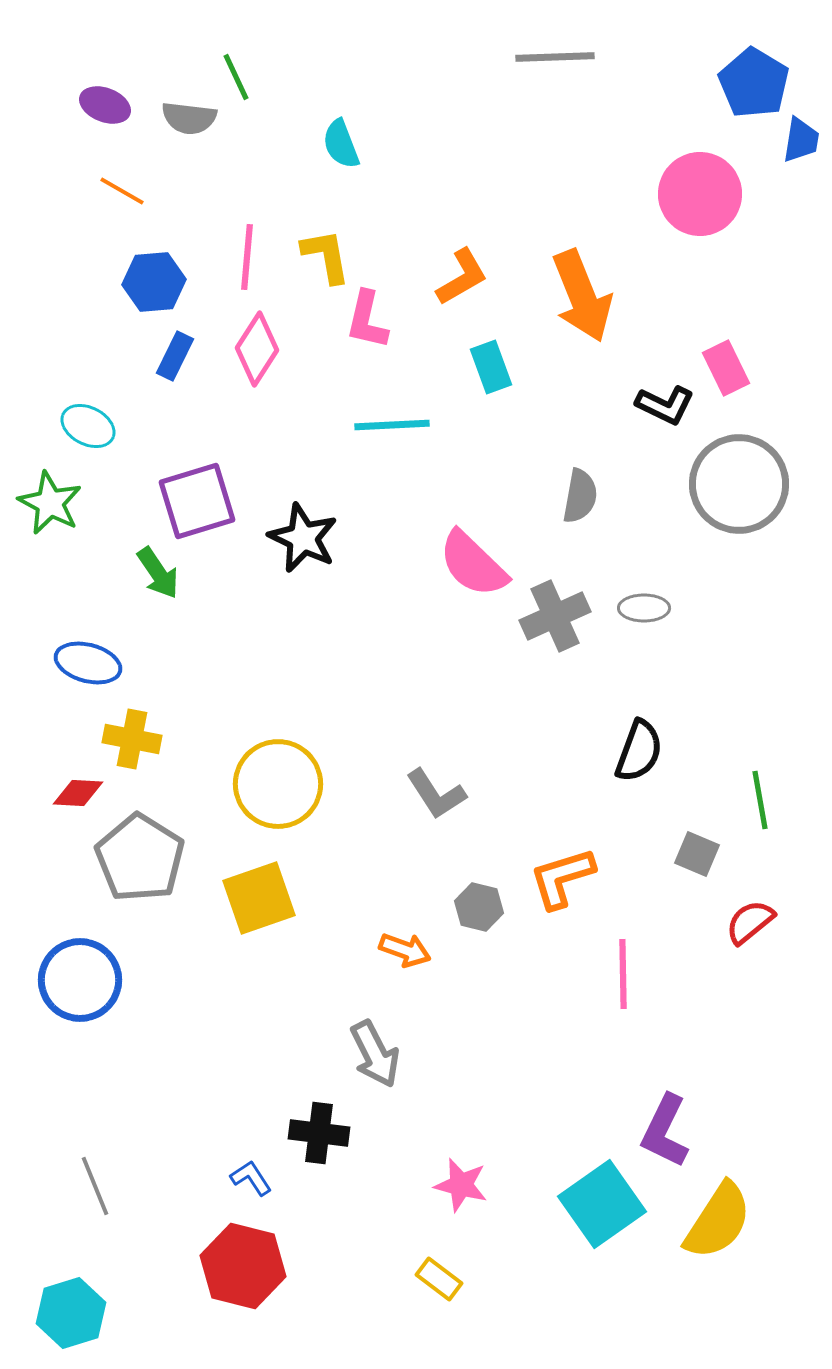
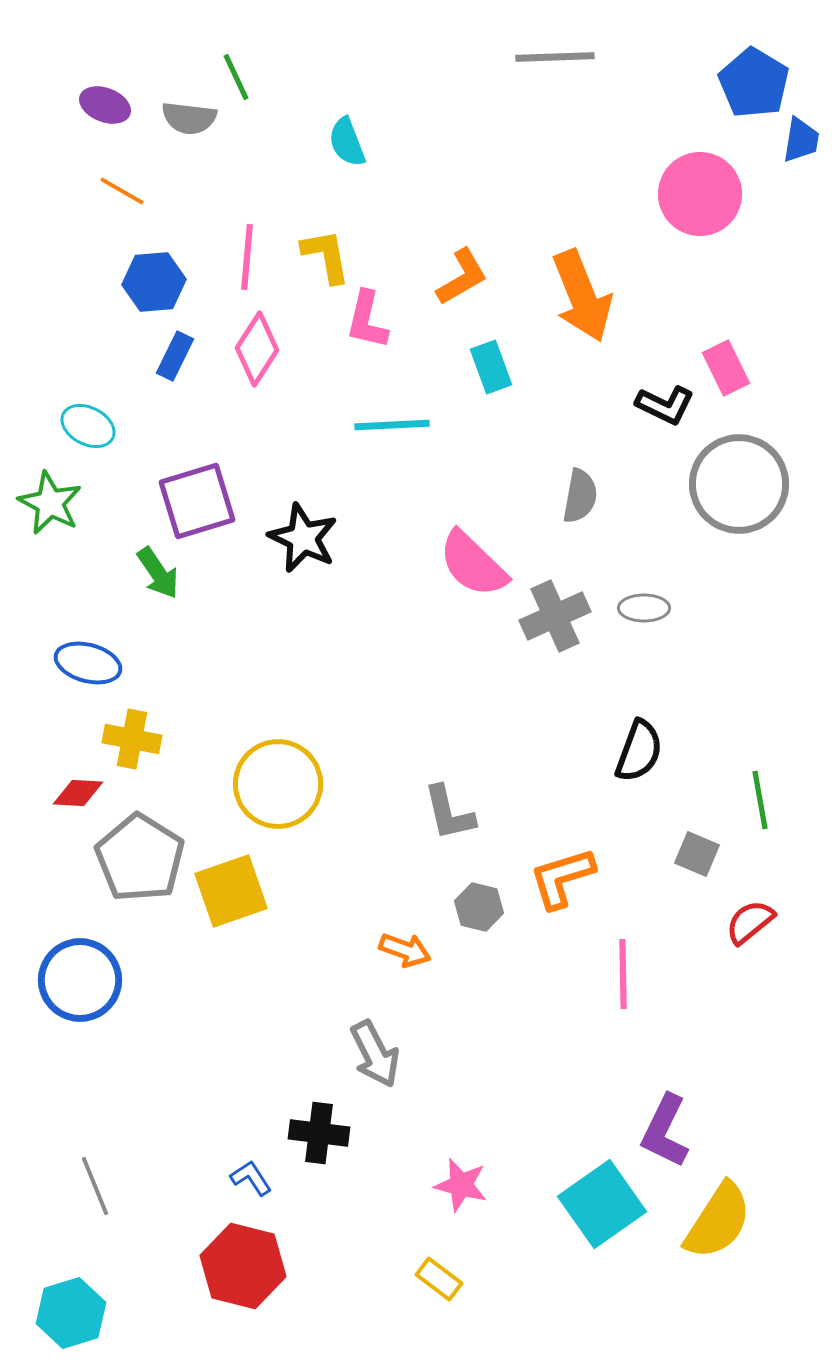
cyan semicircle at (341, 144): moved 6 px right, 2 px up
gray L-shape at (436, 794): moved 13 px right, 19 px down; rotated 20 degrees clockwise
yellow square at (259, 898): moved 28 px left, 7 px up
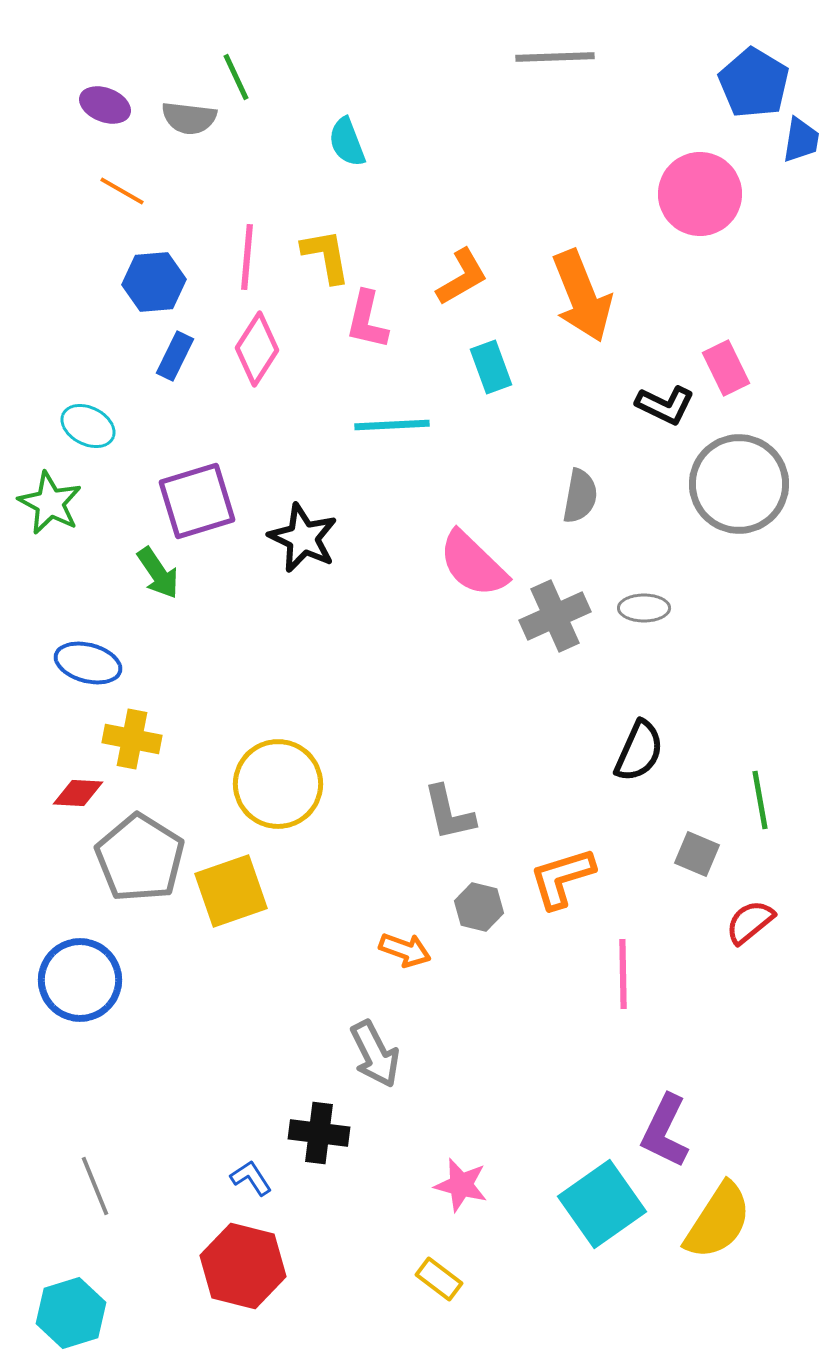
black semicircle at (639, 751): rotated 4 degrees clockwise
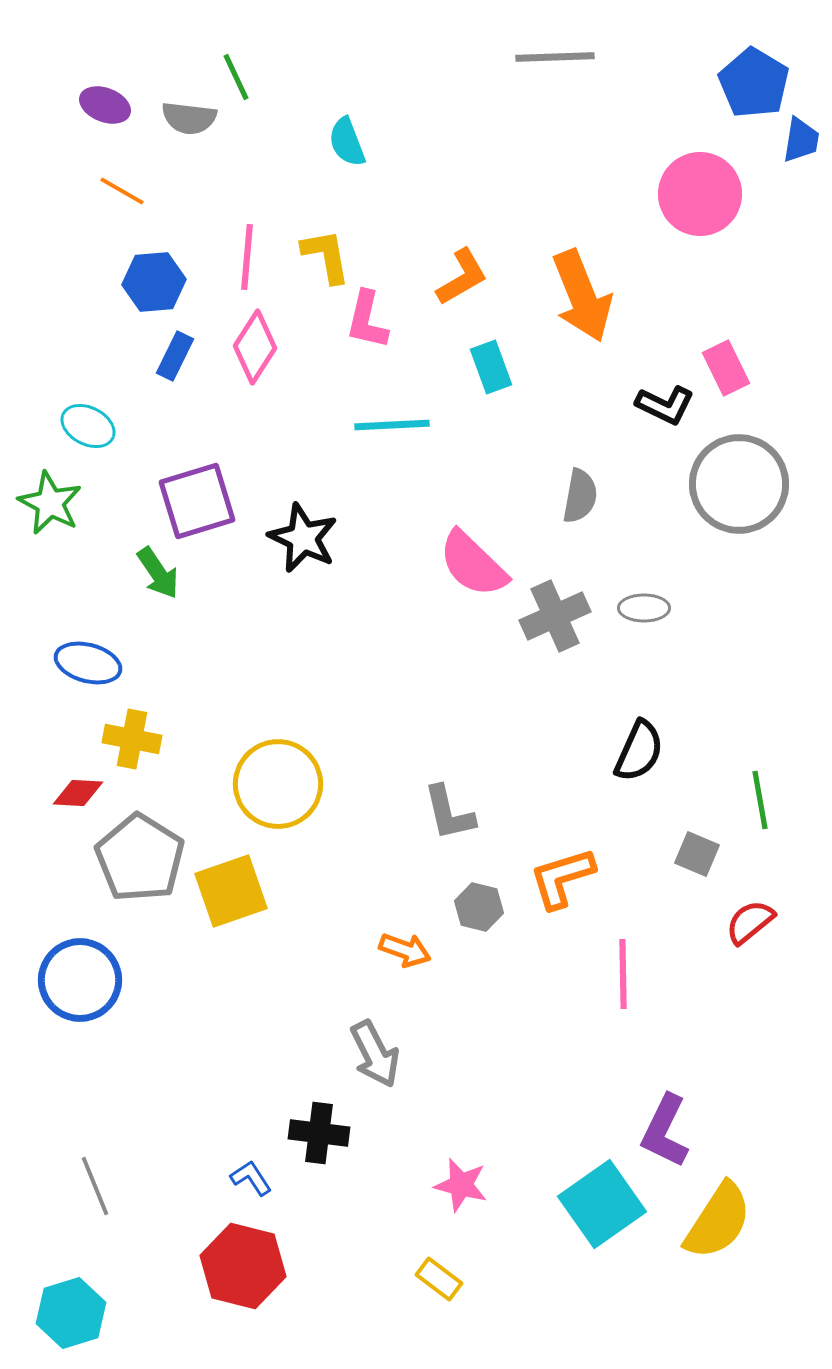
pink diamond at (257, 349): moved 2 px left, 2 px up
